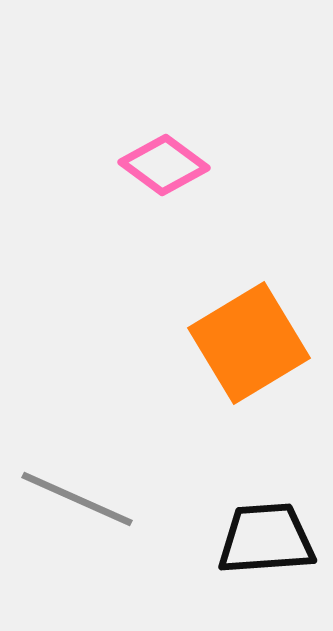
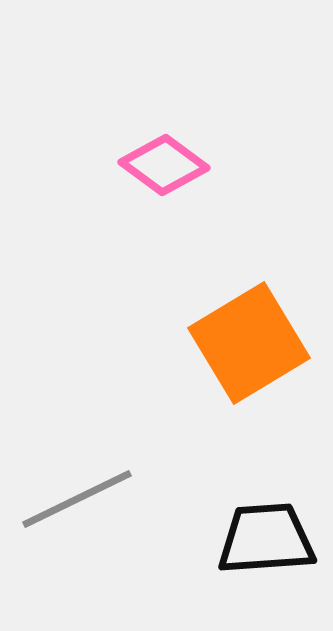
gray line: rotated 50 degrees counterclockwise
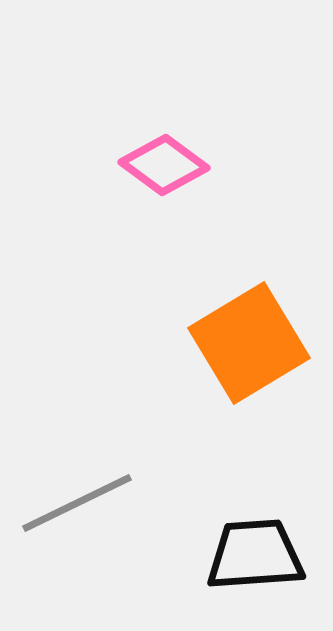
gray line: moved 4 px down
black trapezoid: moved 11 px left, 16 px down
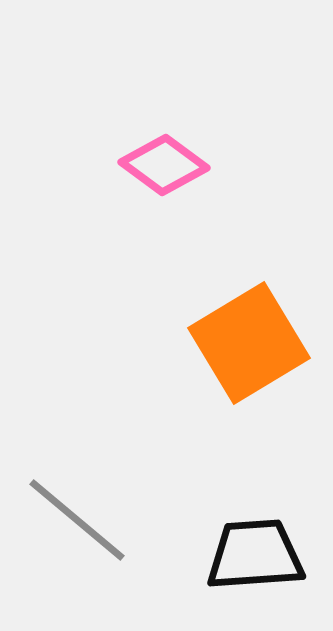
gray line: moved 17 px down; rotated 66 degrees clockwise
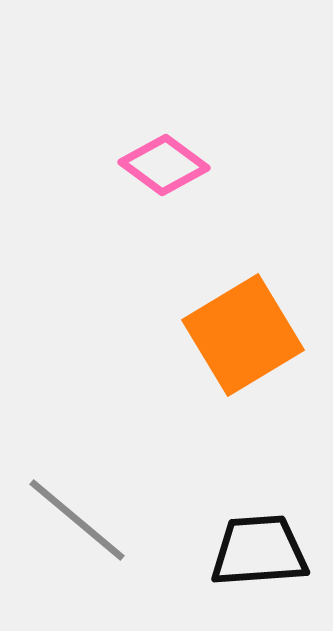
orange square: moved 6 px left, 8 px up
black trapezoid: moved 4 px right, 4 px up
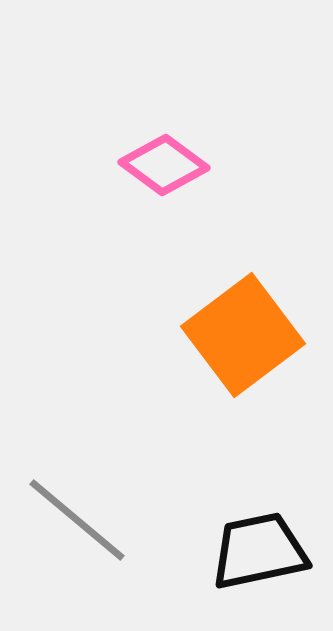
orange square: rotated 6 degrees counterclockwise
black trapezoid: rotated 8 degrees counterclockwise
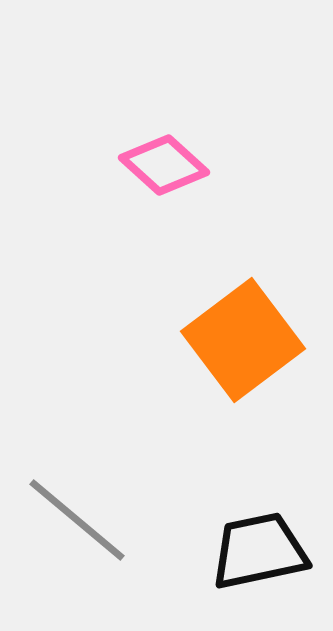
pink diamond: rotated 6 degrees clockwise
orange square: moved 5 px down
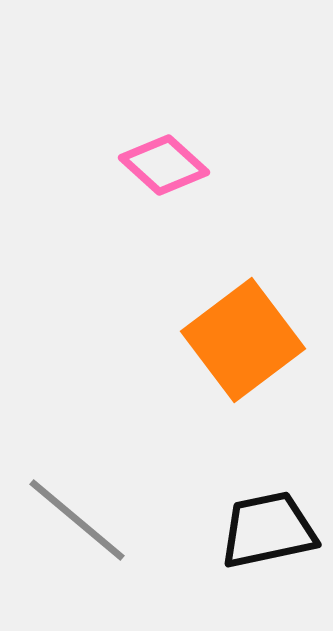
black trapezoid: moved 9 px right, 21 px up
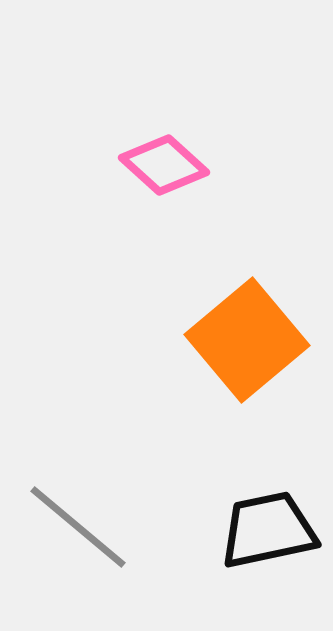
orange square: moved 4 px right; rotated 3 degrees counterclockwise
gray line: moved 1 px right, 7 px down
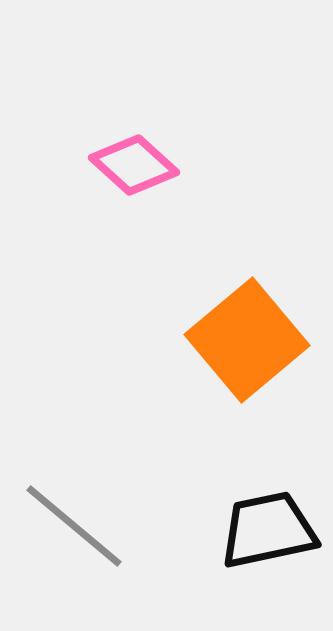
pink diamond: moved 30 px left
gray line: moved 4 px left, 1 px up
